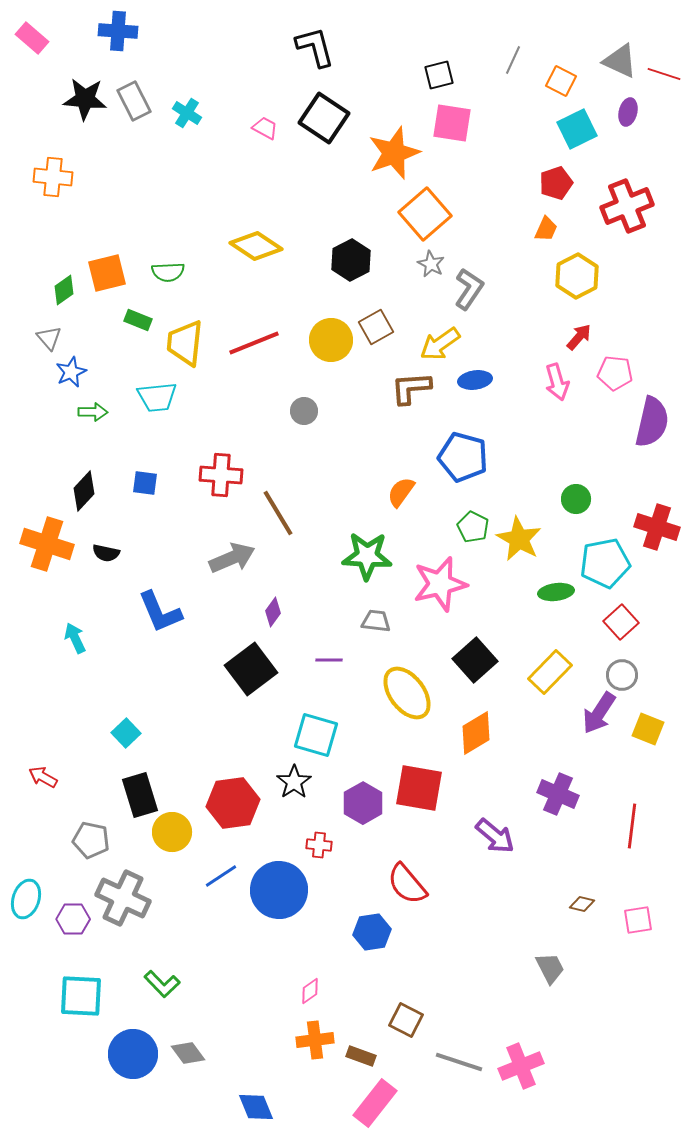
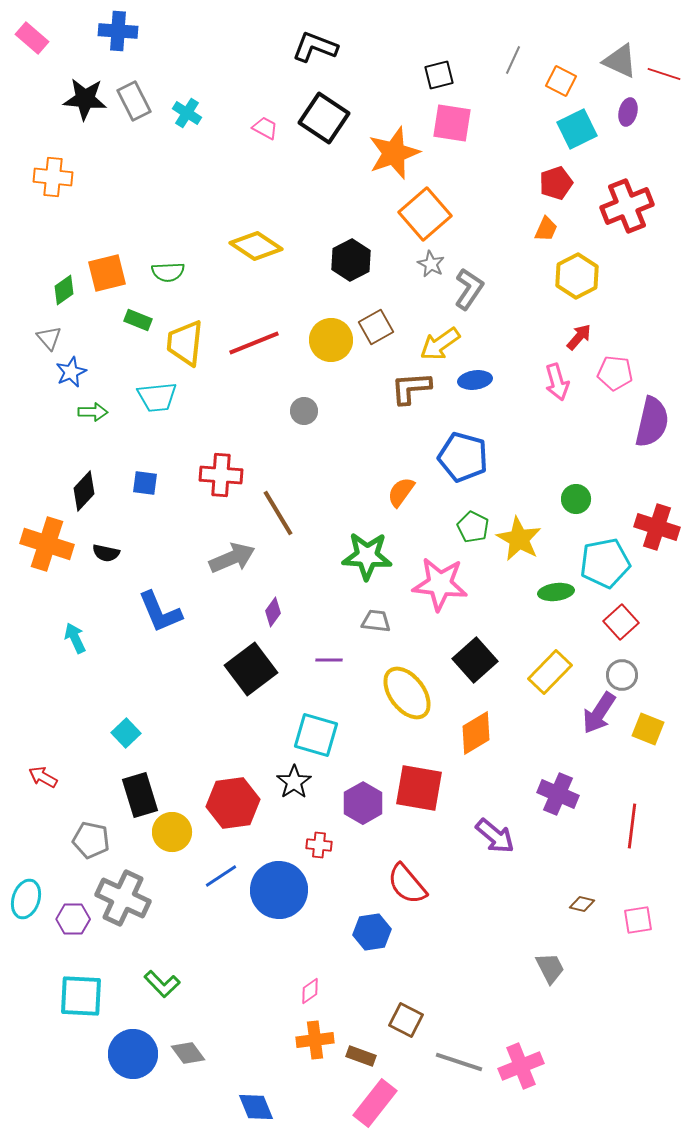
black L-shape at (315, 47): rotated 54 degrees counterclockwise
pink star at (440, 584): rotated 20 degrees clockwise
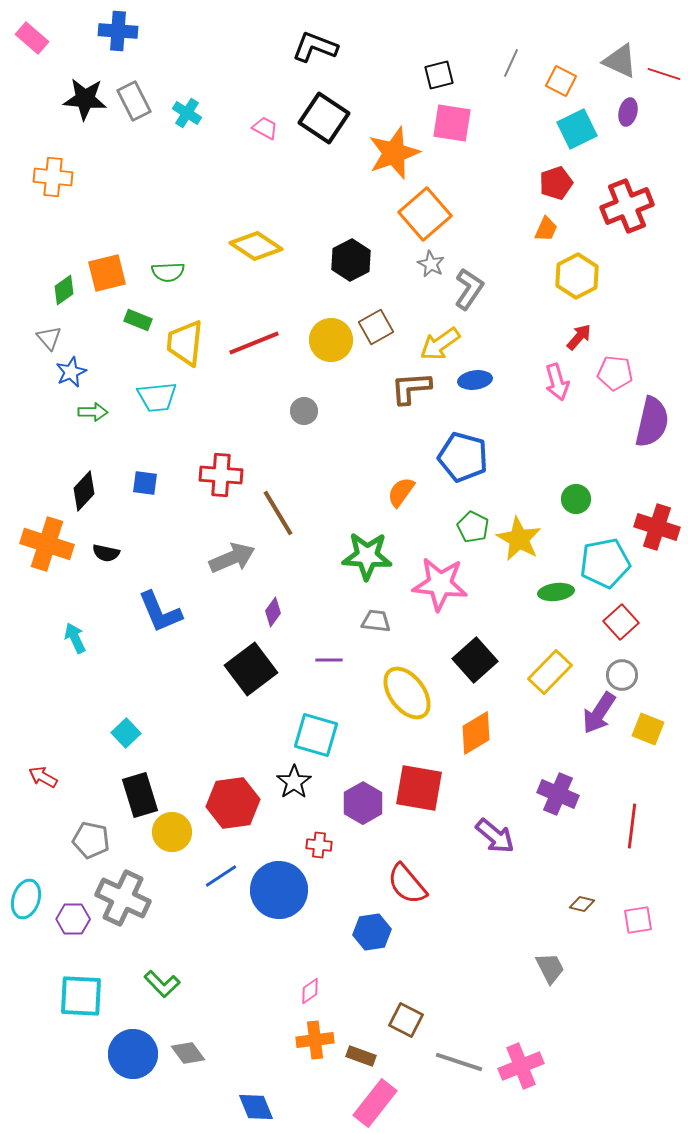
gray line at (513, 60): moved 2 px left, 3 px down
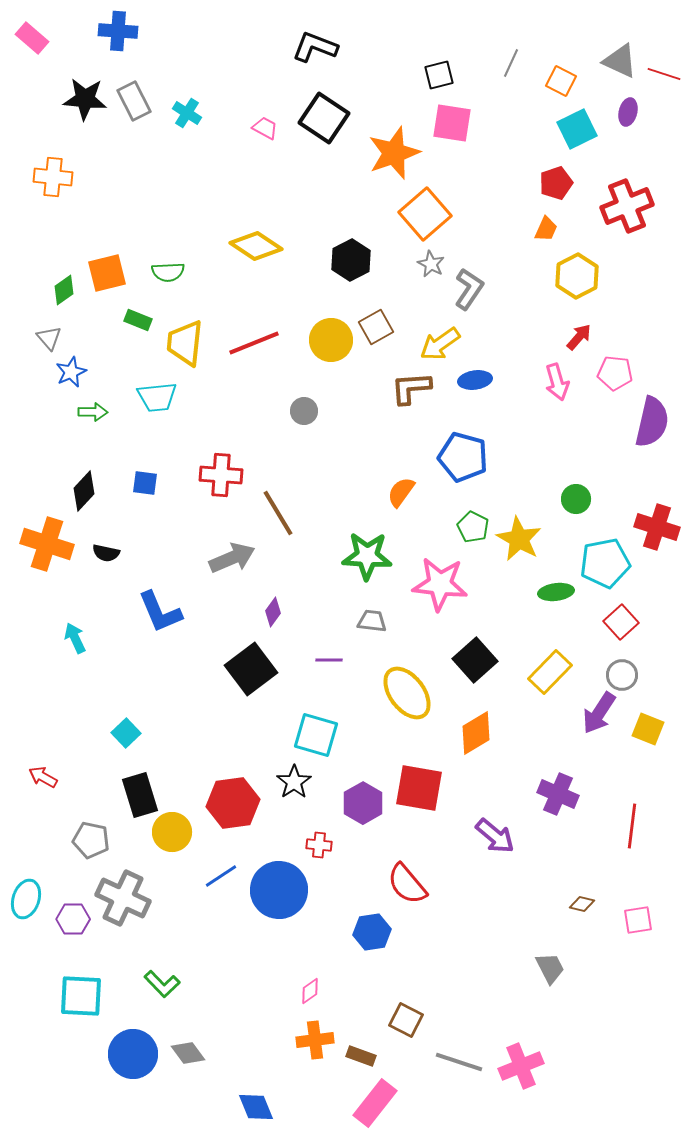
gray trapezoid at (376, 621): moved 4 px left
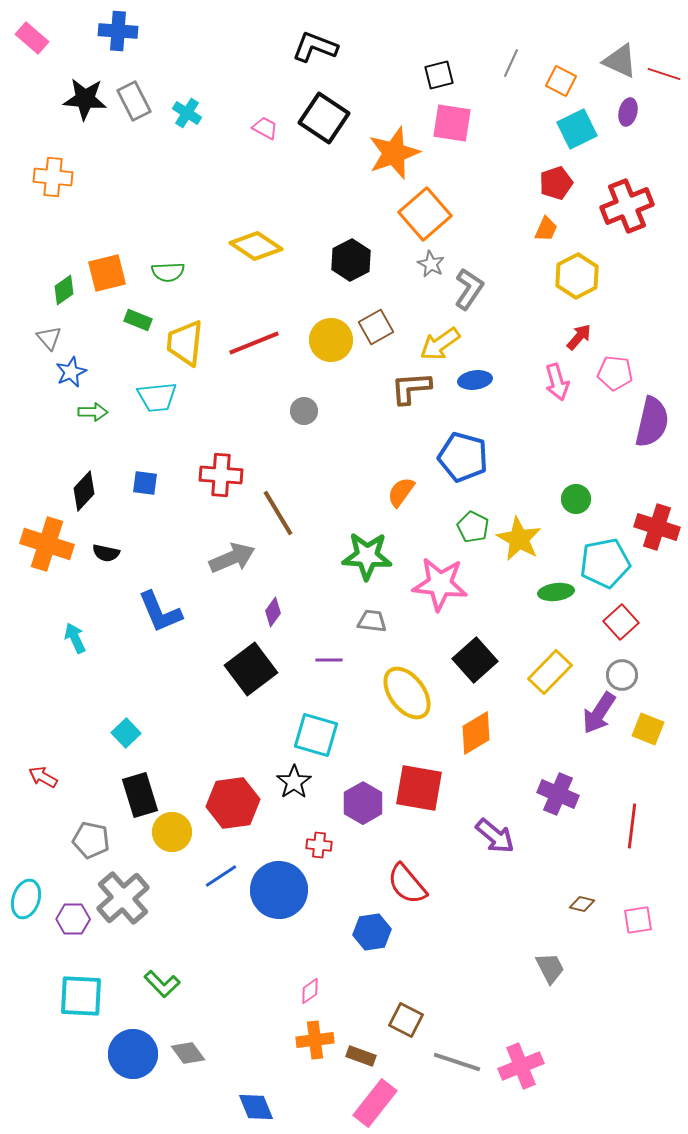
gray cross at (123, 898): rotated 24 degrees clockwise
gray line at (459, 1062): moved 2 px left
